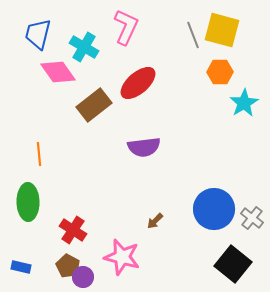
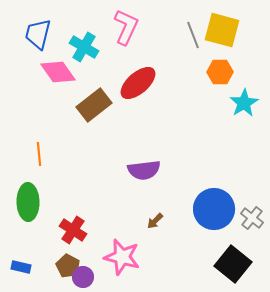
purple semicircle: moved 23 px down
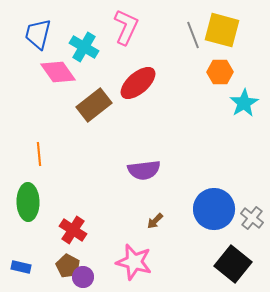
pink star: moved 12 px right, 5 px down
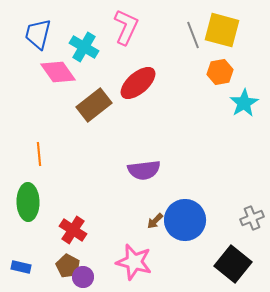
orange hexagon: rotated 10 degrees counterclockwise
blue circle: moved 29 px left, 11 px down
gray cross: rotated 30 degrees clockwise
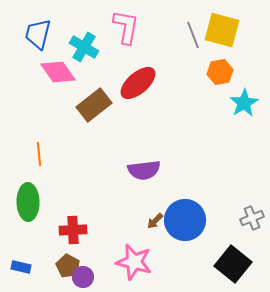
pink L-shape: rotated 15 degrees counterclockwise
red cross: rotated 36 degrees counterclockwise
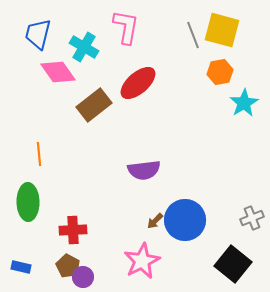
pink star: moved 8 px right, 1 px up; rotated 30 degrees clockwise
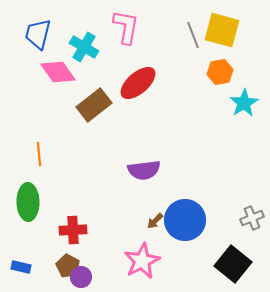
purple circle: moved 2 px left
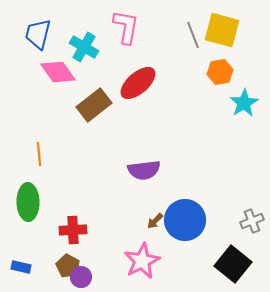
gray cross: moved 3 px down
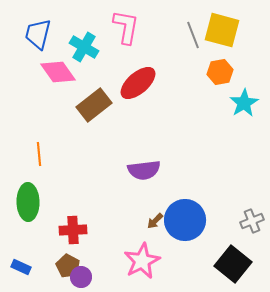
blue rectangle: rotated 12 degrees clockwise
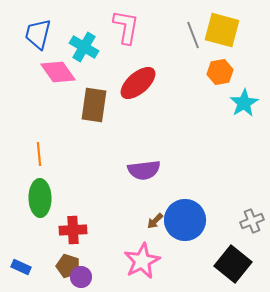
brown rectangle: rotated 44 degrees counterclockwise
green ellipse: moved 12 px right, 4 px up
brown pentagon: rotated 10 degrees counterclockwise
